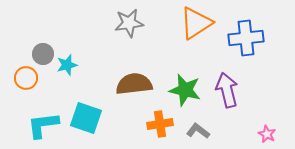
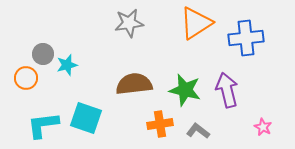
pink star: moved 4 px left, 7 px up
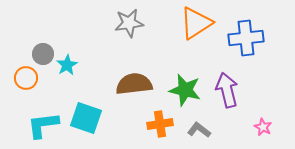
cyan star: rotated 15 degrees counterclockwise
gray L-shape: moved 1 px right, 1 px up
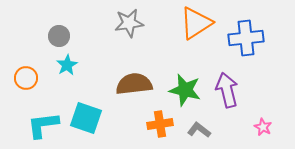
gray circle: moved 16 px right, 18 px up
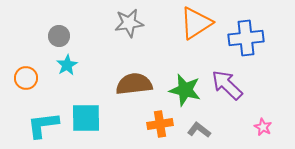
purple arrow: moved 5 px up; rotated 32 degrees counterclockwise
cyan square: rotated 20 degrees counterclockwise
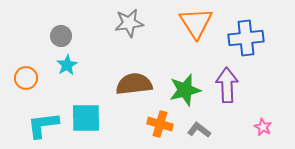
orange triangle: rotated 30 degrees counterclockwise
gray circle: moved 2 px right
purple arrow: rotated 44 degrees clockwise
green star: rotated 28 degrees counterclockwise
orange cross: rotated 25 degrees clockwise
